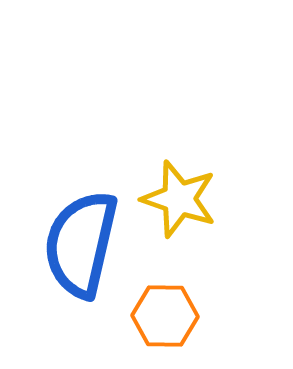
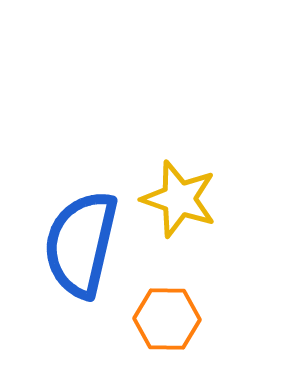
orange hexagon: moved 2 px right, 3 px down
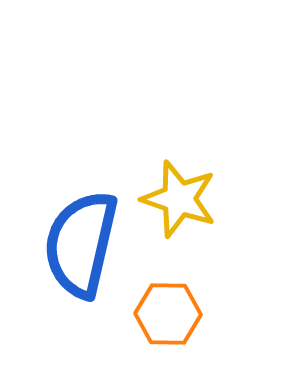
orange hexagon: moved 1 px right, 5 px up
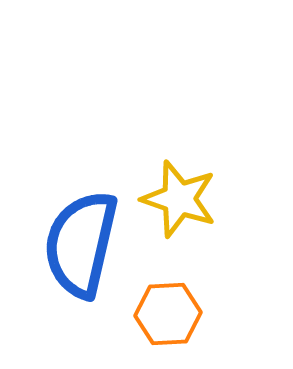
orange hexagon: rotated 4 degrees counterclockwise
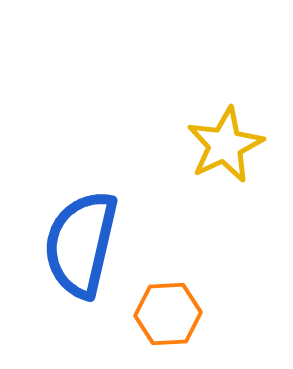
yellow star: moved 46 px right, 54 px up; rotated 28 degrees clockwise
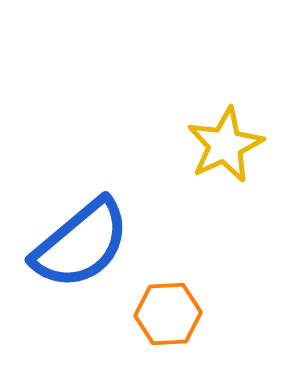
blue semicircle: rotated 143 degrees counterclockwise
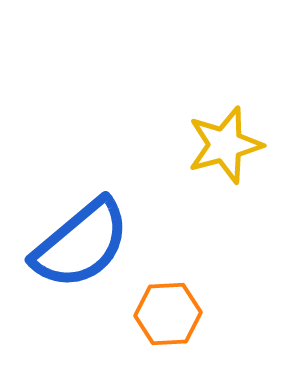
yellow star: rotated 10 degrees clockwise
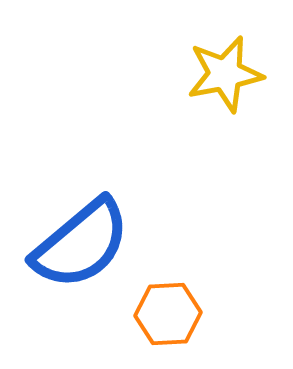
yellow star: moved 71 px up; rotated 4 degrees clockwise
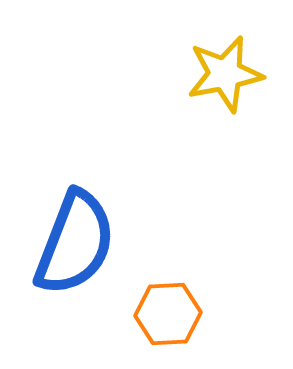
blue semicircle: moved 6 px left, 1 px up; rotated 29 degrees counterclockwise
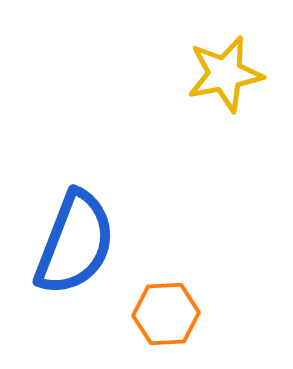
orange hexagon: moved 2 px left
